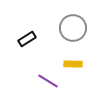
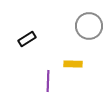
gray circle: moved 16 px right, 2 px up
purple line: rotated 60 degrees clockwise
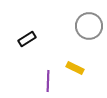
yellow rectangle: moved 2 px right, 4 px down; rotated 24 degrees clockwise
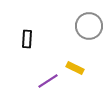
black rectangle: rotated 54 degrees counterclockwise
purple line: rotated 55 degrees clockwise
